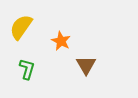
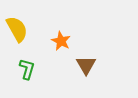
yellow semicircle: moved 4 px left, 2 px down; rotated 116 degrees clockwise
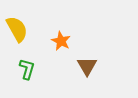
brown triangle: moved 1 px right, 1 px down
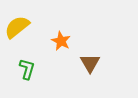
yellow semicircle: moved 2 px up; rotated 100 degrees counterclockwise
brown triangle: moved 3 px right, 3 px up
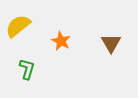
yellow semicircle: moved 1 px right, 1 px up
brown triangle: moved 21 px right, 20 px up
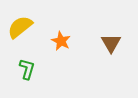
yellow semicircle: moved 2 px right, 1 px down
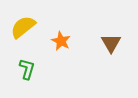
yellow semicircle: moved 3 px right
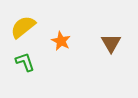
green L-shape: moved 2 px left, 7 px up; rotated 35 degrees counterclockwise
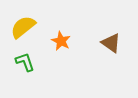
brown triangle: rotated 25 degrees counterclockwise
